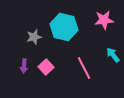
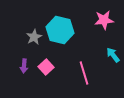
cyan hexagon: moved 4 px left, 3 px down
gray star: rotated 14 degrees counterclockwise
pink line: moved 5 px down; rotated 10 degrees clockwise
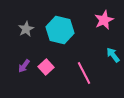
pink star: rotated 18 degrees counterclockwise
gray star: moved 8 px left, 8 px up
purple arrow: rotated 32 degrees clockwise
pink line: rotated 10 degrees counterclockwise
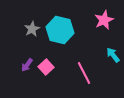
gray star: moved 6 px right
purple arrow: moved 3 px right, 1 px up
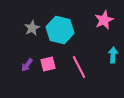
gray star: moved 1 px up
cyan arrow: rotated 42 degrees clockwise
pink square: moved 2 px right, 3 px up; rotated 28 degrees clockwise
pink line: moved 5 px left, 6 px up
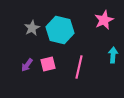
pink line: rotated 40 degrees clockwise
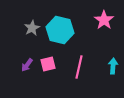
pink star: rotated 12 degrees counterclockwise
cyan arrow: moved 11 px down
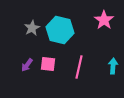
pink square: rotated 21 degrees clockwise
